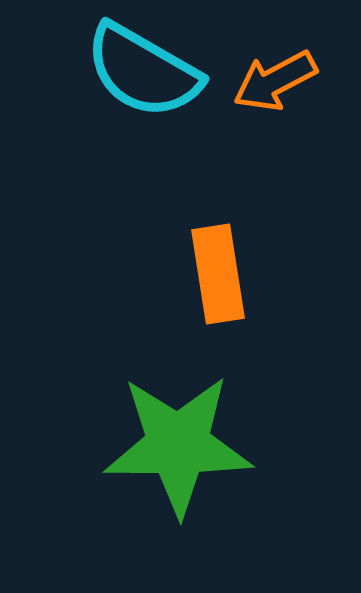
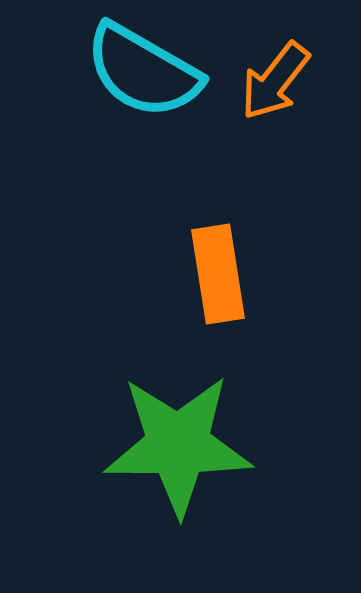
orange arrow: rotated 24 degrees counterclockwise
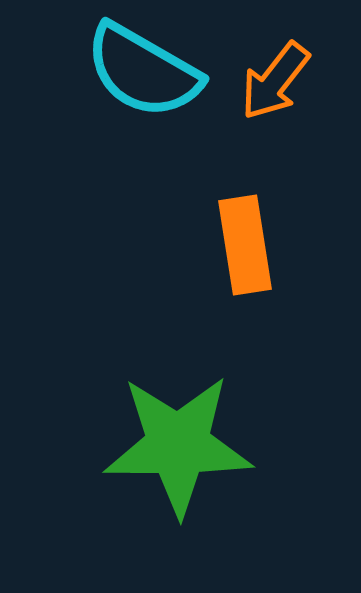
orange rectangle: moved 27 px right, 29 px up
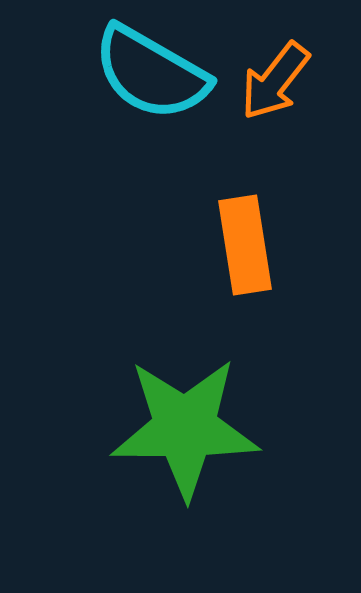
cyan semicircle: moved 8 px right, 2 px down
green star: moved 7 px right, 17 px up
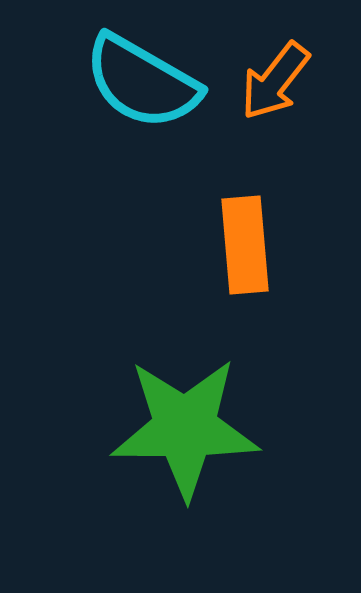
cyan semicircle: moved 9 px left, 9 px down
orange rectangle: rotated 4 degrees clockwise
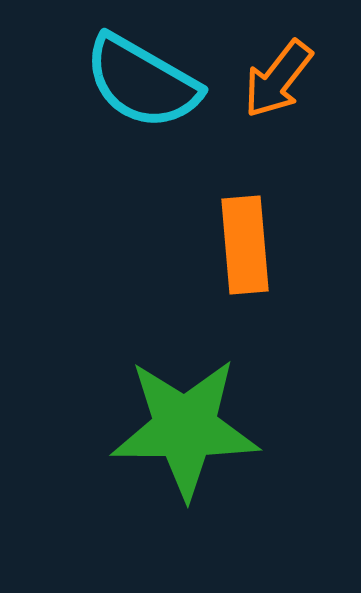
orange arrow: moved 3 px right, 2 px up
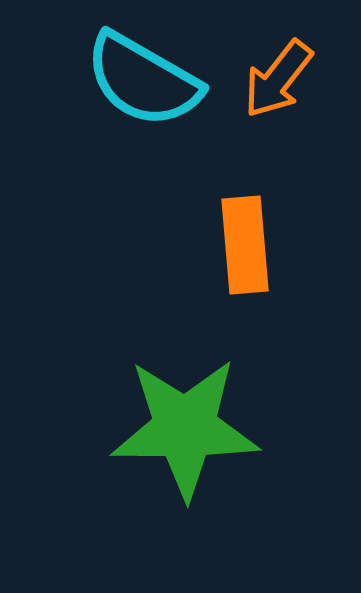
cyan semicircle: moved 1 px right, 2 px up
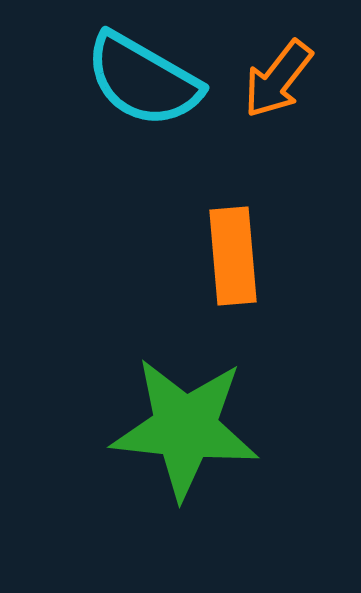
orange rectangle: moved 12 px left, 11 px down
green star: rotated 6 degrees clockwise
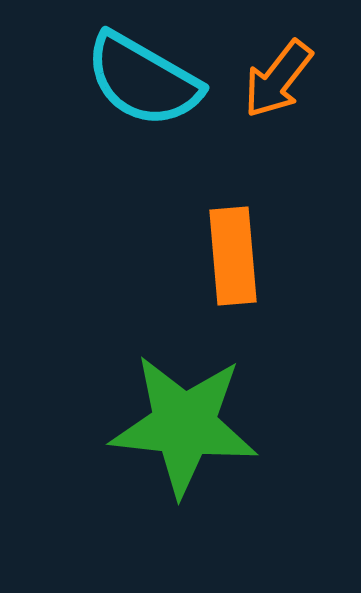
green star: moved 1 px left, 3 px up
